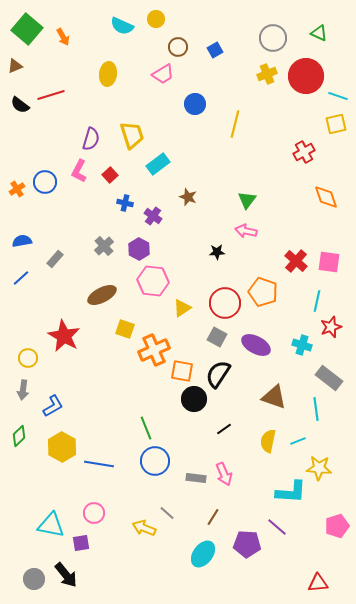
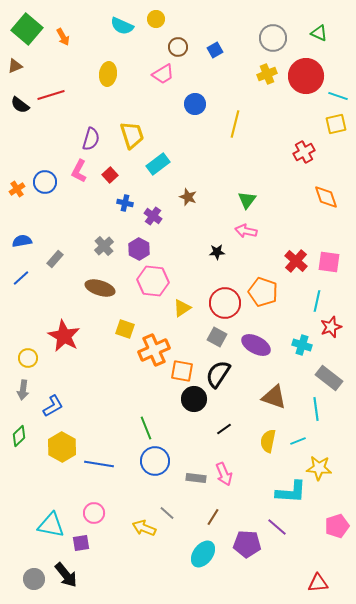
brown ellipse at (102, 295): moved 2 px left, 7 px up; rotated 44 degrees clockwise
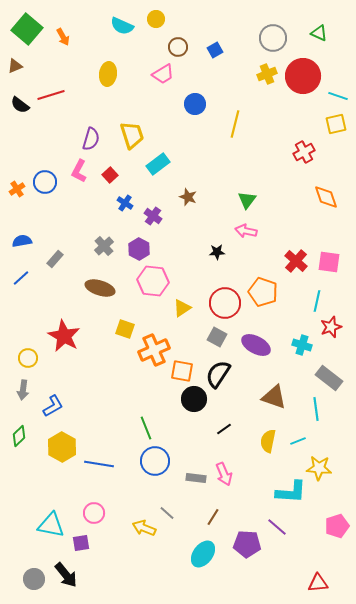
red circle at (306, 76): moved 3 px left
blue cross at (125, 203): rotated 21 degrees clockwise
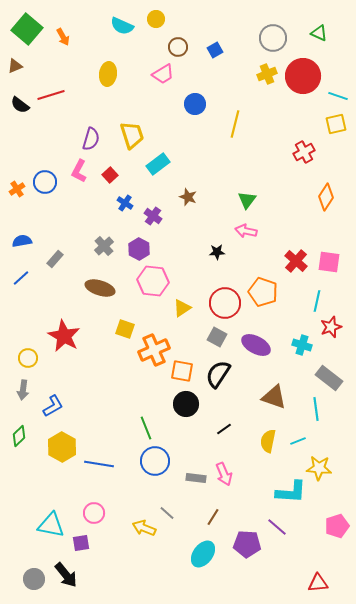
orange diamond at (326, 197): rotated 52 degrees clockwise
black circle at (194, 399): moved 8 px left, 5 px down
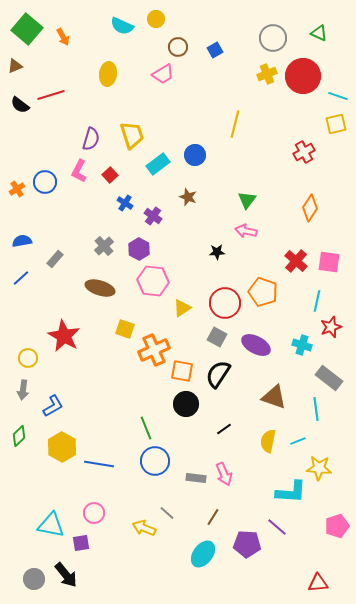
blue circle at (195, 104): moved 51 px down
orange diamond at (326, 197): moved 16 px left, 11 px down
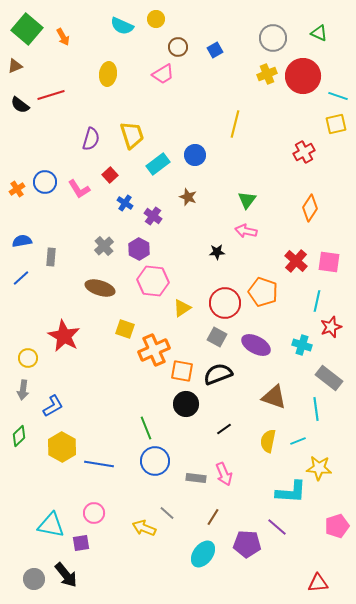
pink L-shape at (79, 171): moved 18 px down; rotated 60 degrees counterclockwise
gray rectangle at (55, 259): moved 4 px left, 2 px up; rotated 36 degrees counterclockwise
black semicircle at (218, 374): rotated 36 degrees clockwise
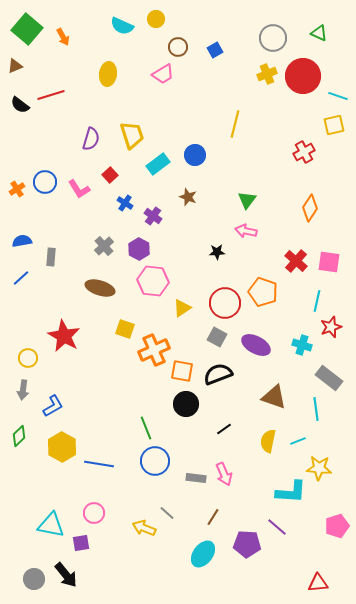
yellow square at (336, 124): moved 2 px left, 1 px down
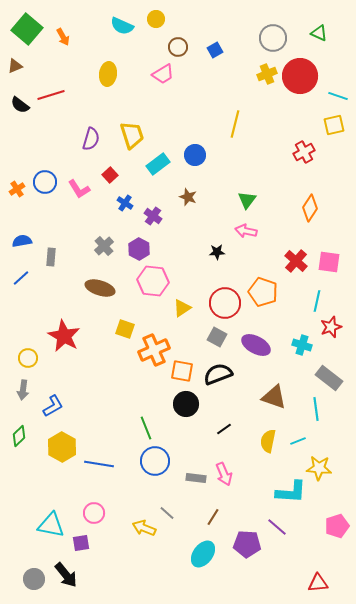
red circle at (303, 76): moved 3 px left
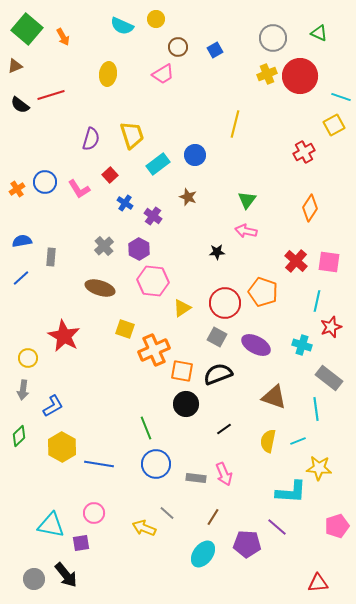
cyan line at (338, 96): moved 3 px right, 1 px down
yellow square at (334, 125): rotated 15 degrees counterclockwise
blue circle at (155, 461): moved 1 px right, 3 px down
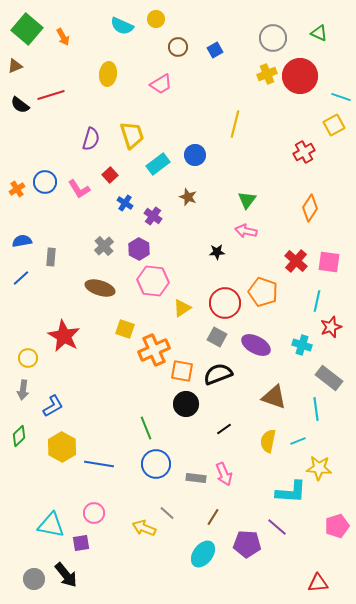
pink trapezoid at (163, 74): moved 2 px left, 10 px down
